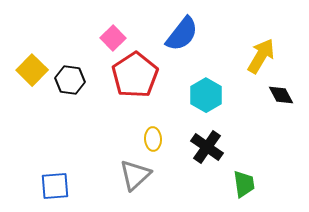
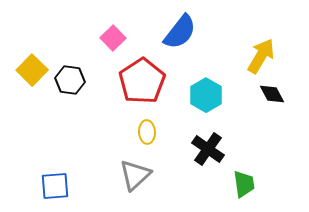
blue semicircle: moved 2 px left, 2 px up
red pentagon: moved 7 px right, 6 px down
black diamond: moved 9 px left, 1 px up
yellow ellipse: moved 6 px left, 7 px up
black cross: moved 1 px right, 2 px down
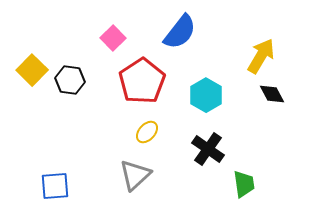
yellow ellipse: rotated 45 degrees clockwise
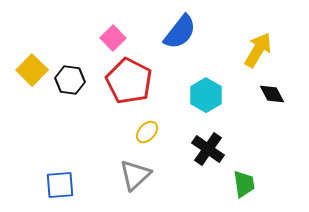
yellow arrow: moved 3 px left, 6 px up
red pentagon: moved 13 px left; rotated 12 degrees counterclockwise
blue square: moved 5 px right, 1 px up
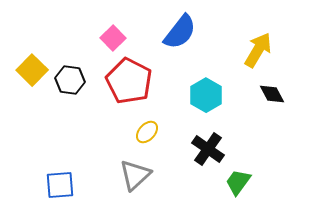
green trapezoid: moved 6 px left, 2 px up; rotated 136 degrees counterclockwise
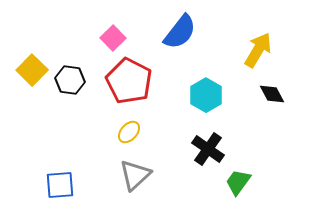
yellow ellipse: moved 18 px left
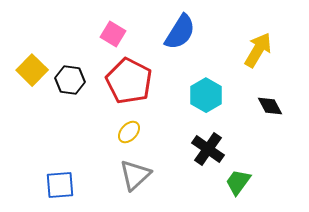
blue semicircle: rotated 6 degrees counterclockwise
pink square: moved 4 px up; rotated 15 degrees counterclockwise
black diamond: moved 2 px left, 12 px down
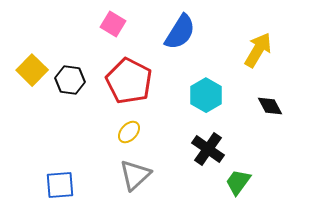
pink square: moved 10 px up
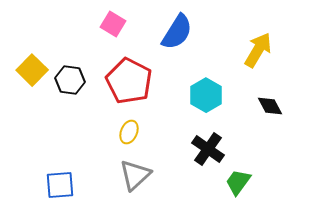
blue semicircle: moved 3 px left
yellow ellipse: rotated 20 degrees counterclockwise
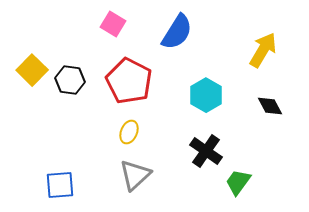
yellow arrow: moved 5 px right
black cross: moved 2 px left, 2 px down
